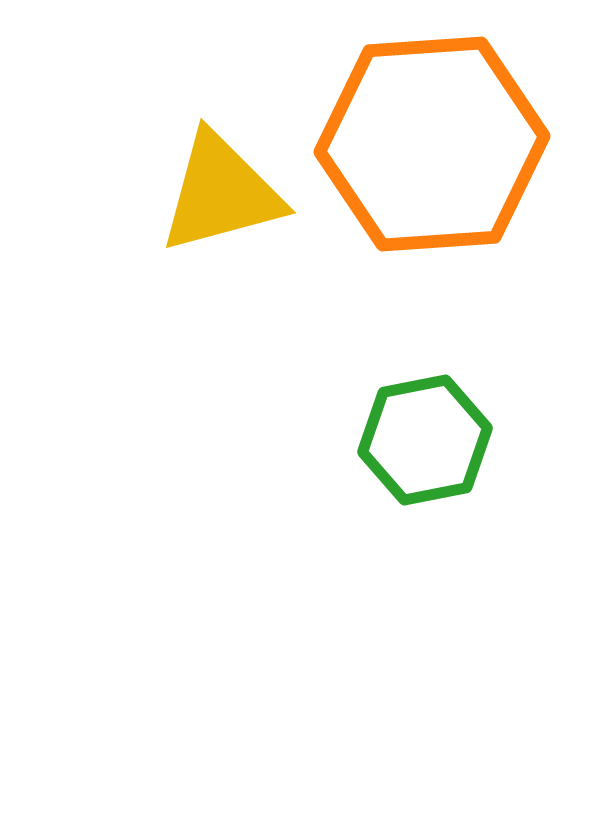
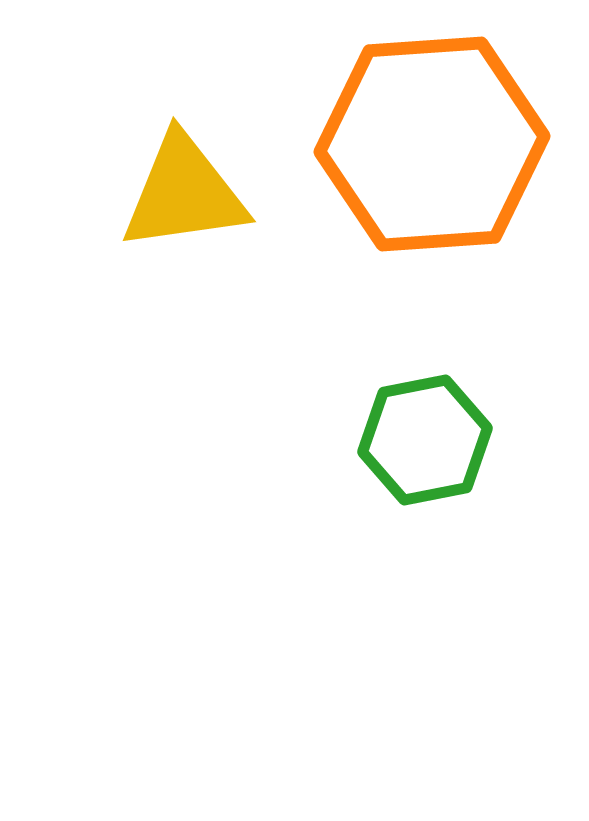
yellow triangle: moved 37 px left; rotated 7 degrees clockwise
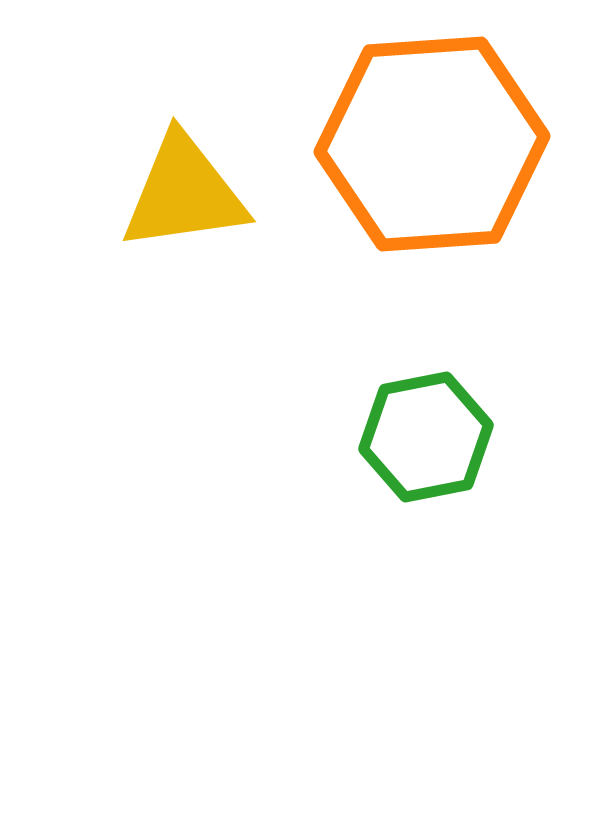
green hexagon: moved 1 px right, 3 px up
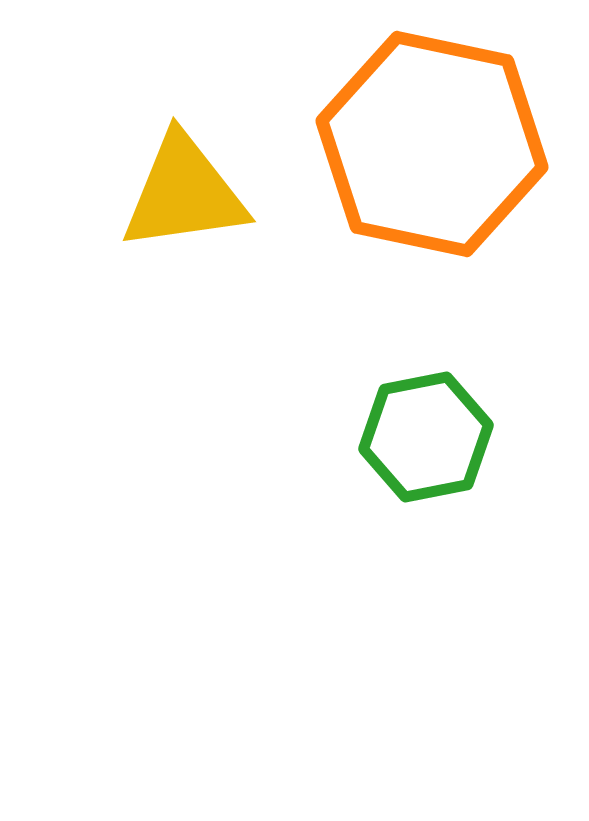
orange hexagon: rotated 16 degrees clockwise
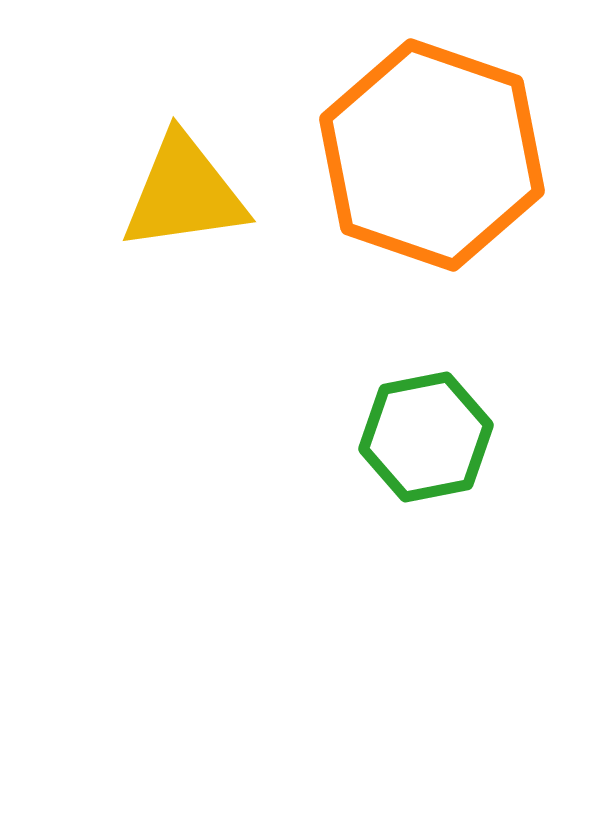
orange hexagon: moved 11 px down; rotated 7 degrees clockwise
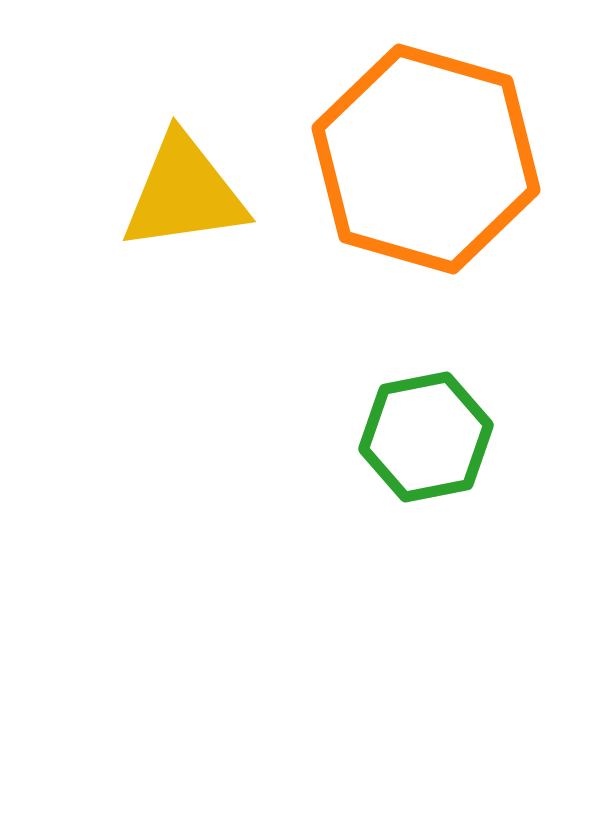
orange hexagon: moved 6 px left, 4 px down; rotated 3 degrees counterclockwise
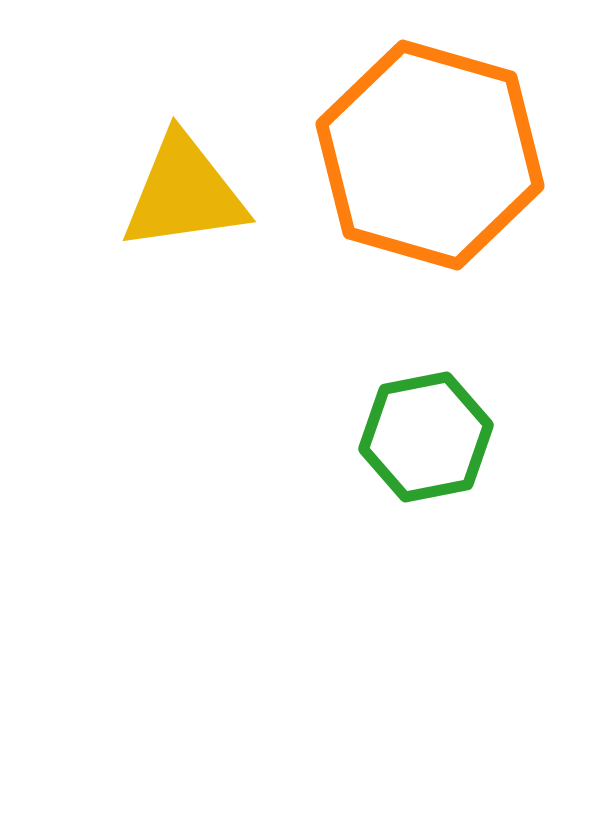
orange hexagon: moved 4 px right, 4 px up
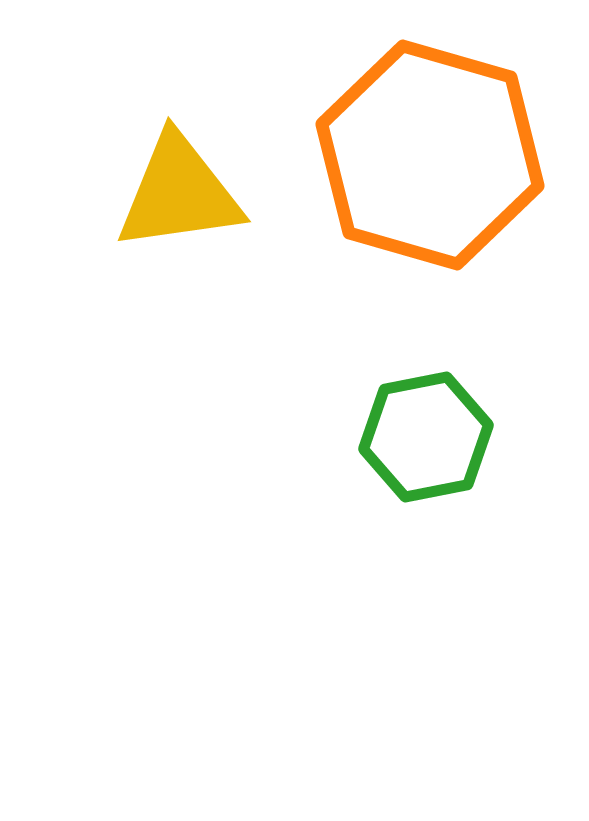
yellow triangle: moved 5 px left
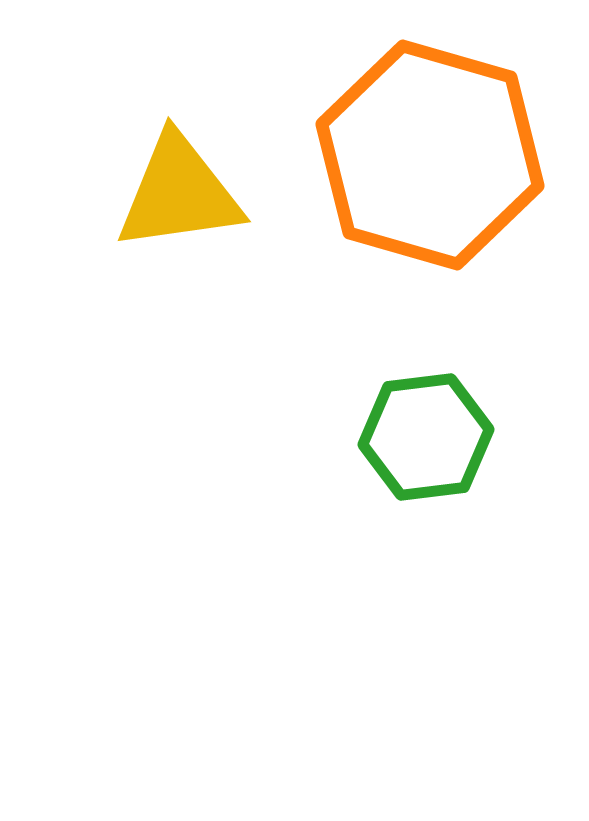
green hexagon: rotated 4 degrees clockwise
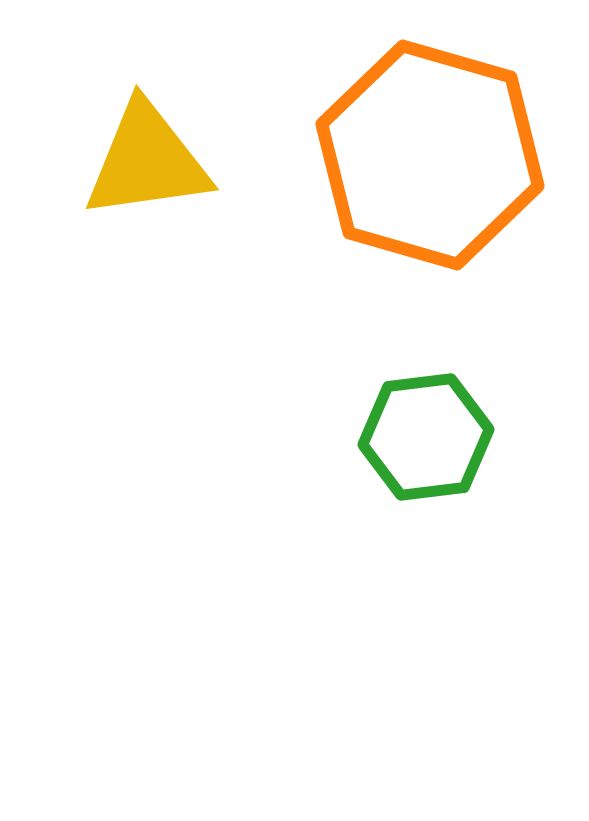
yellow triangle: moved 32 px left, 32 px up
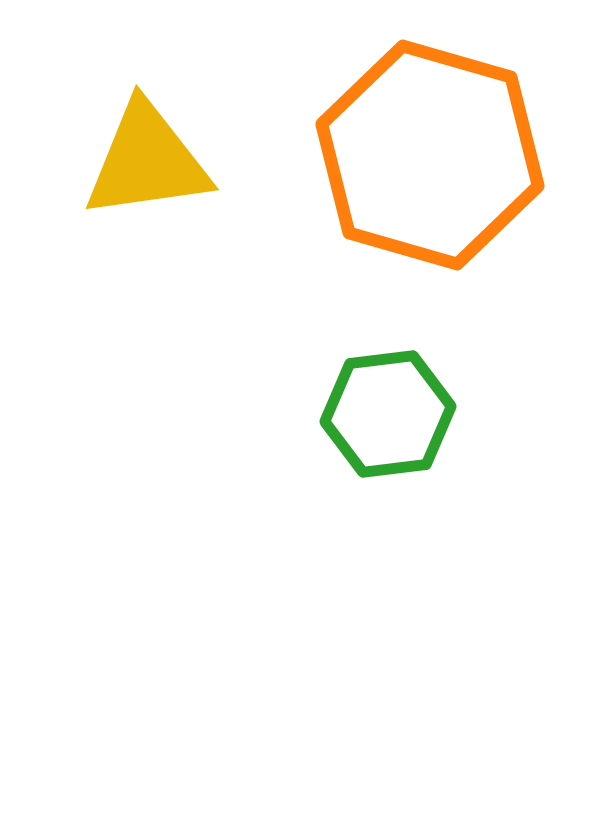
green hexagon: moved 38 px left, 23 px up
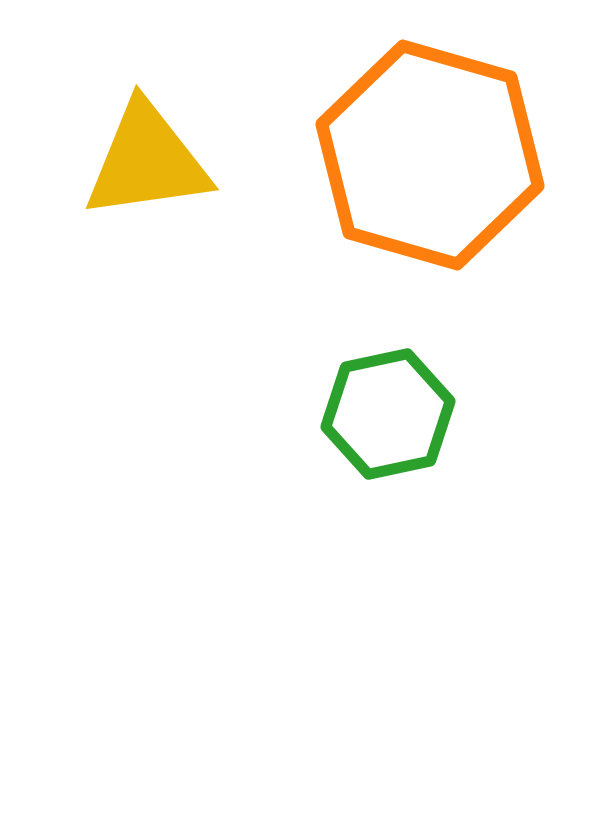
green hexagon: rotated 5 degrees counterclockwise
